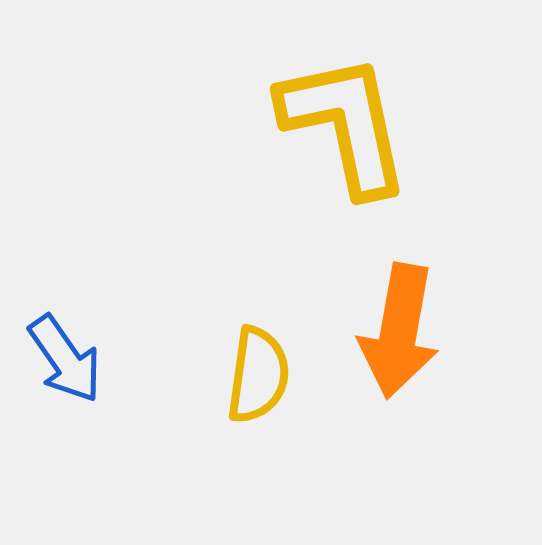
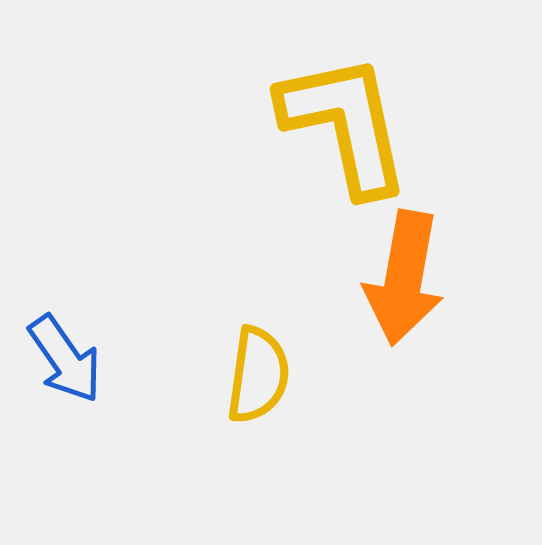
orange arrow: moved 5 px right, 53 px up
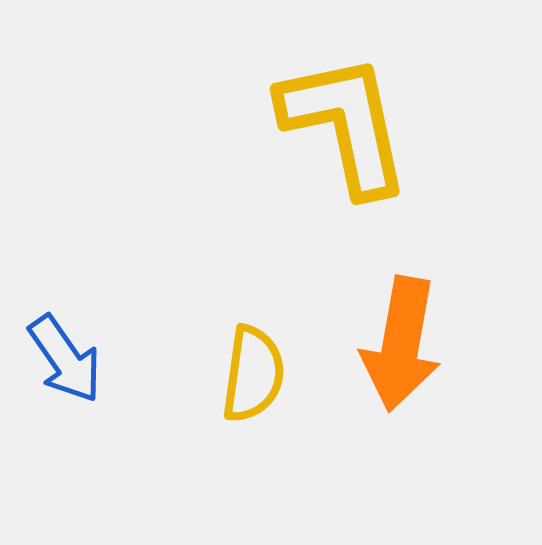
orange arrow: moved 3 px left, 66 px down
yellow semicircle: moved 5 px left, 1 px up
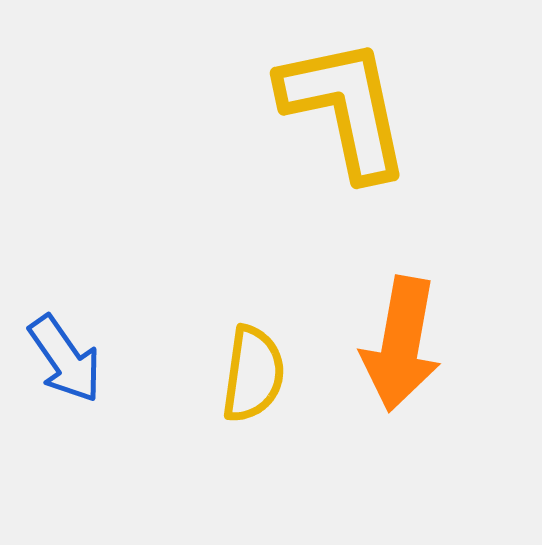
yellow L-shape: moved 16 px up
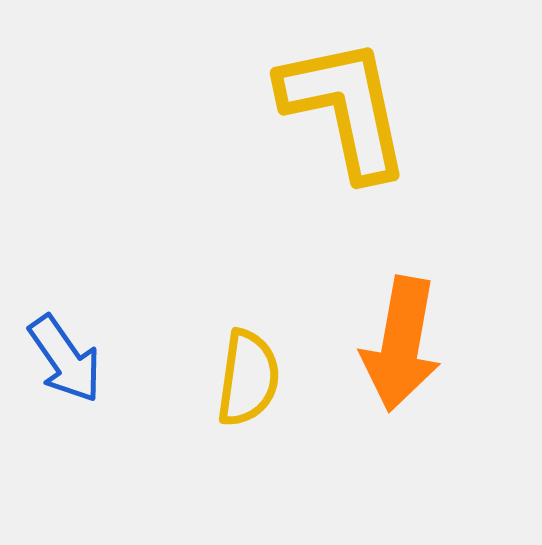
yellow semicircle: moved 5 px left, 4 px down
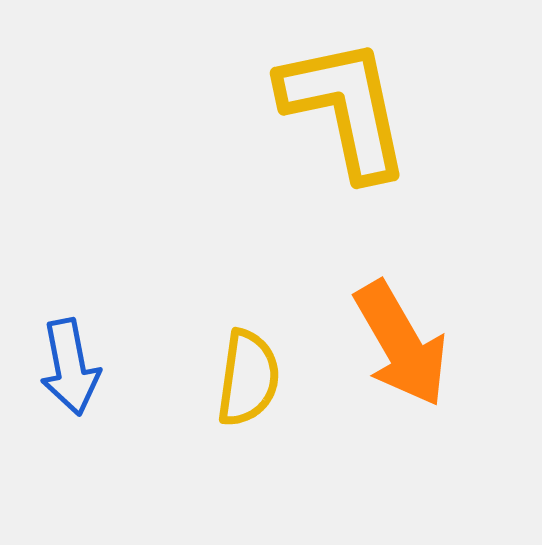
orange arrow: rotated 40 degrees counterclockwise
blue arrow: moved 5 px right, 8 px down; rotated 24 degrees clockwise
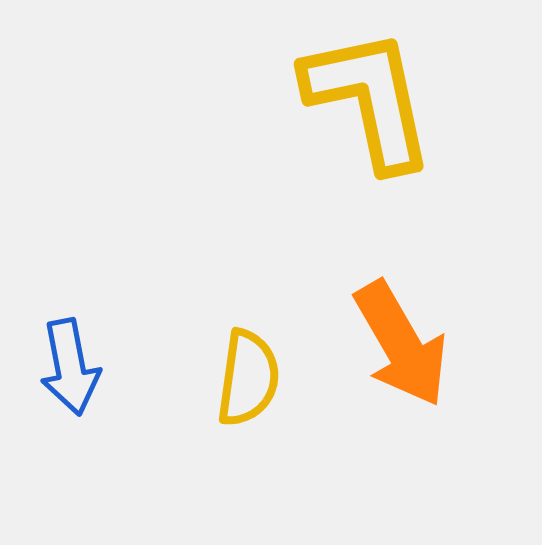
yellow L-shape: moved 24 px right, 9 px up
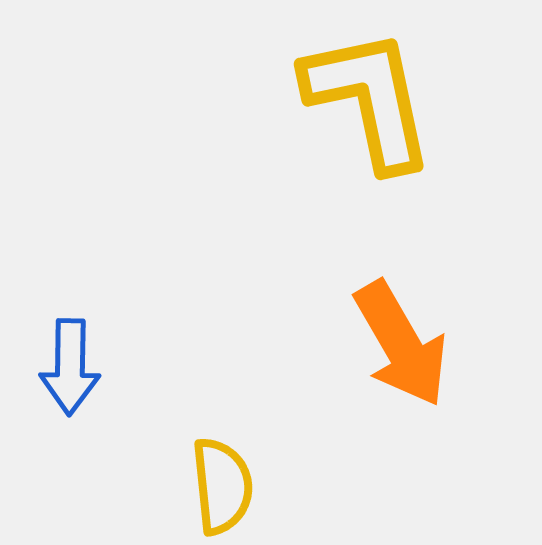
blue arrow: rotated 12 degrees clockwise
yellow semicircle: moved 26 px left, 108 px down; rotated 14 degrees counterclockwise
